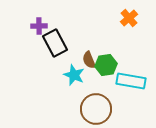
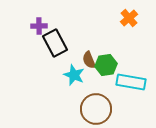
cyan rectangle: moved 1 px down
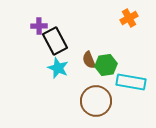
orange cross: rotated 12 degrees clockwise
black rectangle: moved 2 px up
cyan star: moved 16 px left, 7 px up
brown circle: moved 8 px up
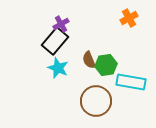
purple cross: moved 22 px right, 2 px up; rotated 28 degrees counterclockwise
black rectangle: rotated 68 degrees clockwise
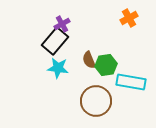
purple cross: moved 1 px right
cyan star: rotated 15 degrees counterclockwise
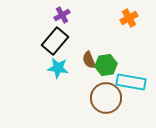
purple cross: moved 9 px up
brown circle: moved 10 px right, 3 px up
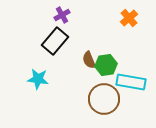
orange cross: rotated 12 degrees counterclockwise
cyan star: moved 20 px left, 11 px down
brown circle: moved 2 px left, 1 px down
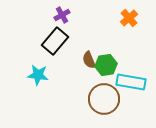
cyan star: moved 4 px up
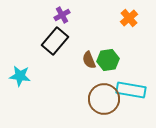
green hexagon: moved 2 px right, 5 px up
cyan star: moved 18 px left, 1 px down
cyan rectangle: moved 8 px down
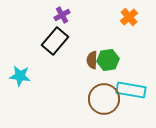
orange cross: moved 1 px up
brown semicircle: moved 3 px right; rotated 24 degrees clockwise
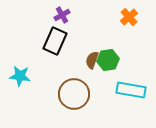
black rectangle: rotated 16 degrees counterclockwise
brown semicircle: rotated 18 degrees clockwise
brown circle: moved 30 px left, 5 px up
